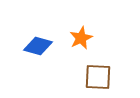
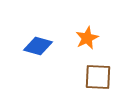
orange star: moved 6 px right
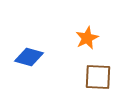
blue diamond: moved 9 px left, 11 px down
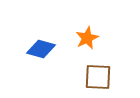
blue diamond: moved 12 px right, 8 px up
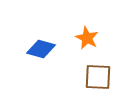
orange star: rotated 20 degrees counterclockwise
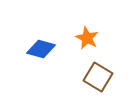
brown square: rotated 28 degrees clockwise
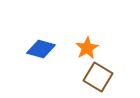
orange star: moved 10 px down; rotated 15 degrees clockwise
